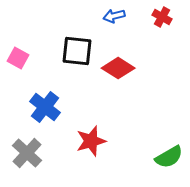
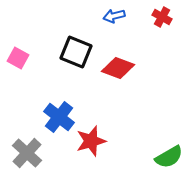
black square: moved 1 px left, 1 px down; rotated 16 degrees clockwise
red diamond: rotated 12 degrees counterclockwise
blue cross: moved 14 px right, 10 px down
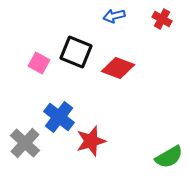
red cross: moved 2 px down
pink square: moved 21 px right, 5 px down
gray cross: moved 2 px left, 10 px up
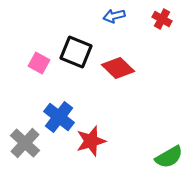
red diamond: rotated 24 degrees clockwise
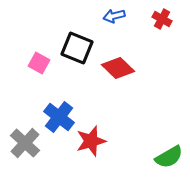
black square: moved 1 px right, 4 px up
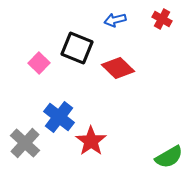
blue arrow: moved 1 px right, 4 px down
pink square: rotated 15 degrees clockwise
red star: rotated 20 degrees counterclockwise
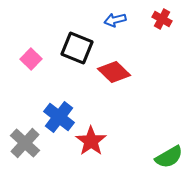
pink square: moved 8 px left, 4 px up
red diamond: moved 4 px left, 4 px down
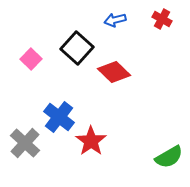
black square: rotated 20 degrees clockwise
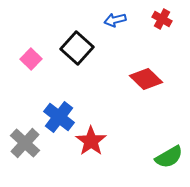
red diamond: moved 32 px right, 7 px down
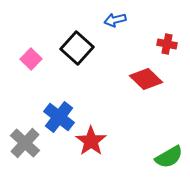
red cross: moved 5 px right, 25 px down; rotated 18 degrees counterclockwise
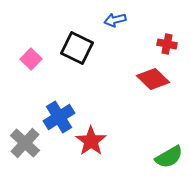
black square: rotated 16 degrees counterclockwise
red diamond: moved 7 px right
blue cross: rotated 20 degrees clockwise
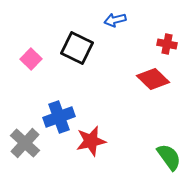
blue cross: rotated 12 degrees clockwise
red star: rotated 24 degrees clockwise
green semicircle: rotated 96 degrees counterclockwise
